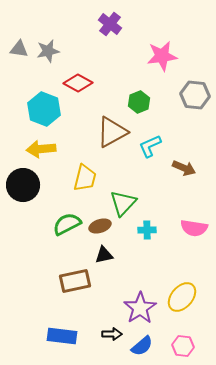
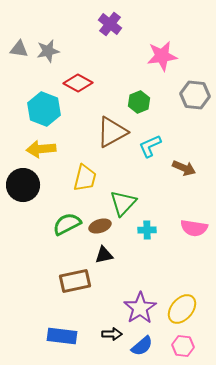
yellow ellipse: moved 12 px down
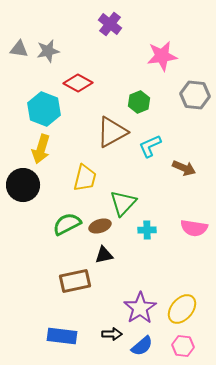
yellow arrow: rotated 68 degrees counterclockwise
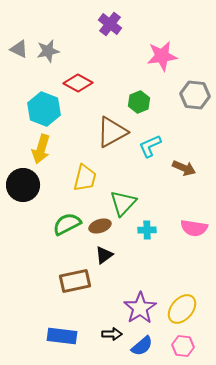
gray triangle: rotated 18 degrees clockwise
black triangle: rotated 24 degrees counterclockwise
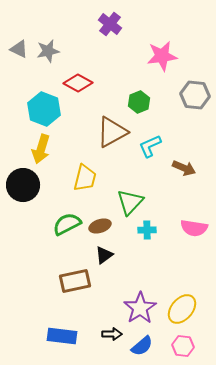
green triangle: moved 7 px right, 1 px up
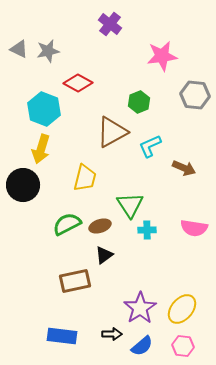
green triangle: moved 3 px down; rotated 16 degrees counterclockwise
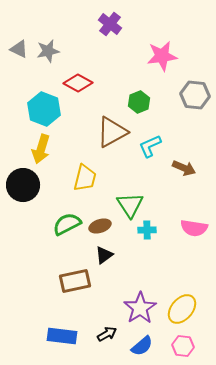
black arrow: moved 5 px left; rotated 30 degrees counterclockwise
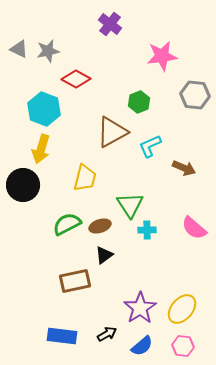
red diamond: moved 2 px left, 4 px up
pink semicircle: rotated 32 degrees clockwise
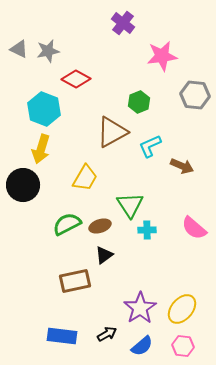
purple cross: moved 13 px right, 1 px up
brown arrow: moved 2 px left, 2 px up
yellow trapezoid: rotated 16 degrees clockwise
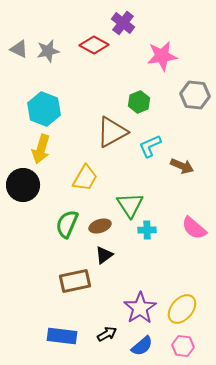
red diamond: moved 18 px right, 34 px up
green semicircle: rotated 40 degrees counterclockwise
